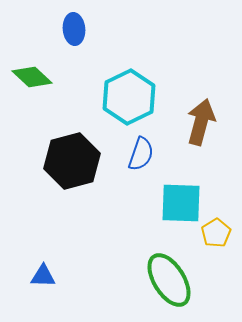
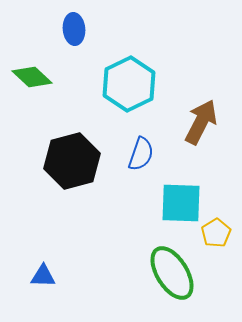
cyan hexagon: moved 13 px up
brown arrow: rotated 12 degrees clockwise
green ellipse: moved 3 px right, 7 px up
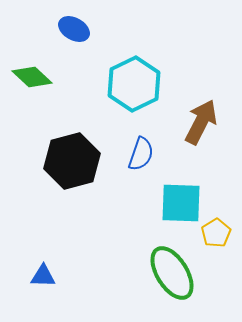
blue ellipse: rotated 56 degrees counterclockwise
cyan hexagon: moved 5 px right
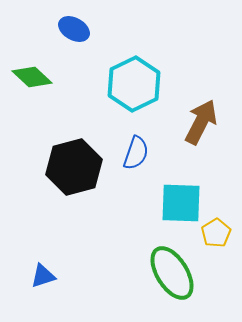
blue semicircle: moved 5 px left, 1 px up
black hexagon: moved 2 px right, 6 px down
blue triangle: rotated 20 degrees counterclockwise
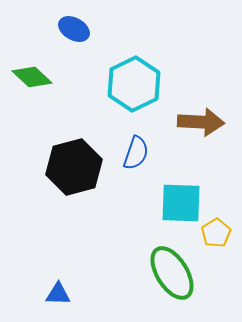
brown arrow: rotated 66 degrees clockwise
blue triangle: moved 15 px right, 18 px down; rotated 20 degrees clockwise
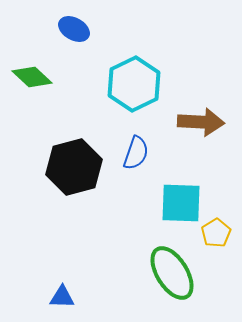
blue triangle: moved 4 px right, 3 px down
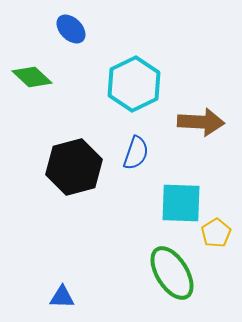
blue ellipse: moved 3 px left; rotated 16 degrees clockwise
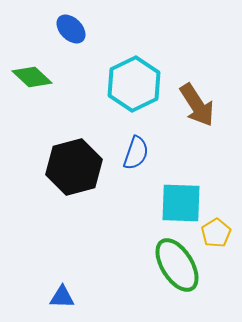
brown arrow: moved 4 px left, 17 px up; rotated 54 degrees clockwise
green ellipse: moved 5 px right, 8 px up
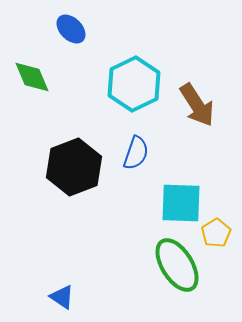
green diamond: rotated 24 degrees clockwise
black hexagon: rotated 6 degrees counterclockwise
blue triangle: rotated 32 degrees clockwise
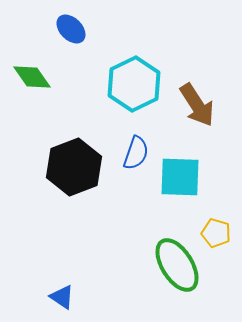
green diamond: rotated 12 degrees counterclockwise
cyan square: moved 1 px left, 26 px up
yellow pentagon: rotated 24 degrees counterclockwise
